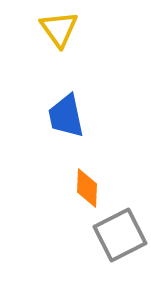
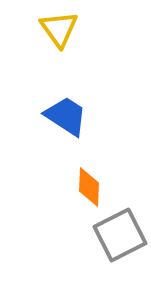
blue trapezoid: rotated 135 degrees clockwise
orange diamond: moved 2 px right, 1 px up
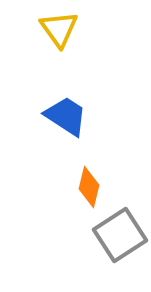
orange diamond: rotated 12 degrees clockwise
gray square: rotated 6 degrees counterclockwise
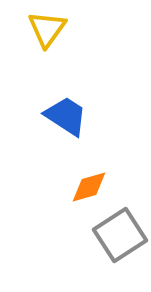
yellow triangle: moved 12 px left; rotated 12 degrees clockwise
orange diamond: rotated 60 degrees clockwise
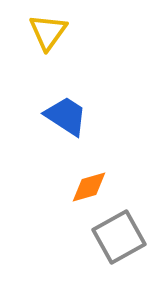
yellow triangle: moved 1 px right, 3 px down
gray square: moved 1 px left, 2 px down; rotated 4 degrees clockwise
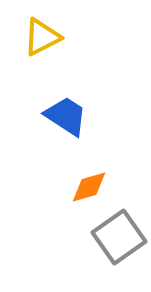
yellow triangle: moved 6 px left, 5 px down; rotated 27 degrees clockwise
gray square: rotated 6 degrees counterclockwise
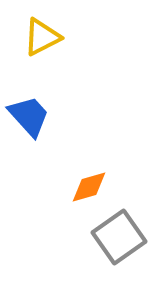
blue trapezoid: moved 37 px left; rotated 15 degrees clockwise
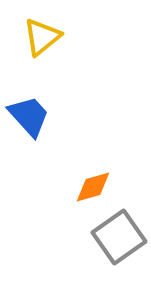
yellow triangle: rotated 12 degrees counterclockwise
orange diamond: moved 4 px right
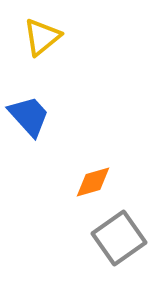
orange diamond: moved 5 px up
gray square: moved 1 px down
